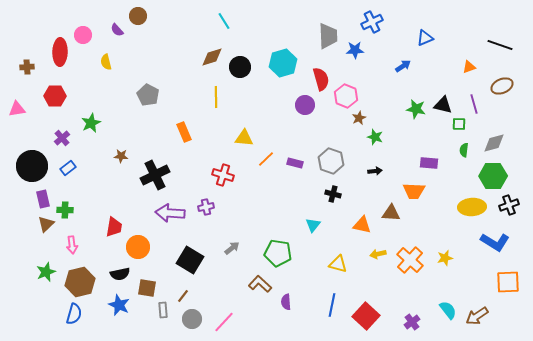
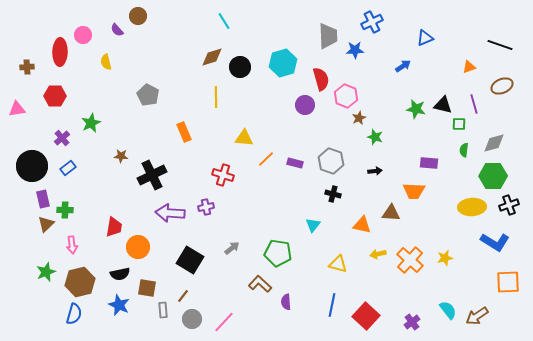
black cross at (155, 175): moved 3 px left
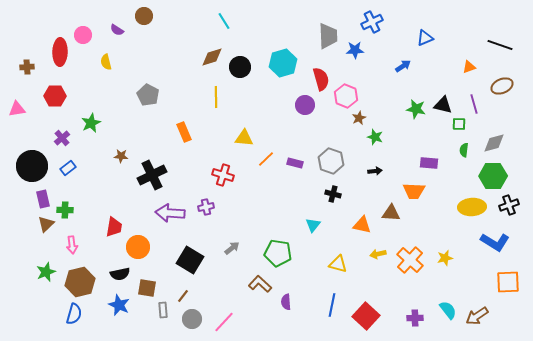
brown circle at (138, 16): moved 6 px right
purple semicircle at (117, 30): rotated 16 degrees counterclockwise
purple cross at (412, 322): moved 3 px right, 4 px up; rotated 35 degrees clockwise
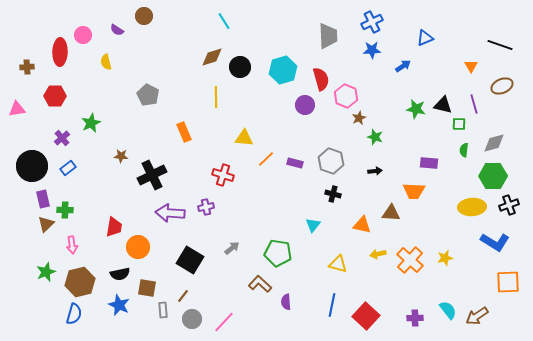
blue star at (355, 50): moved 17 px right
cyan hexagon at (283, 63): moved 7 px down
orange triangle at (469, 67): moved 2 px right, 1 px up; rotated 40 degrees counterclockwise
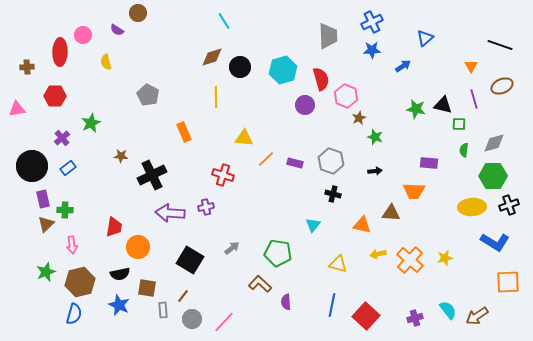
brown circle at (144, 16): moved 6 px left, 3 px up
blue triangle at (425, 38): rotated 18 degrees counterclockwise
purple line at (474, 104): moved 5 px up
purple cross at (415, 318): rotated 14 degrees counterclockwise
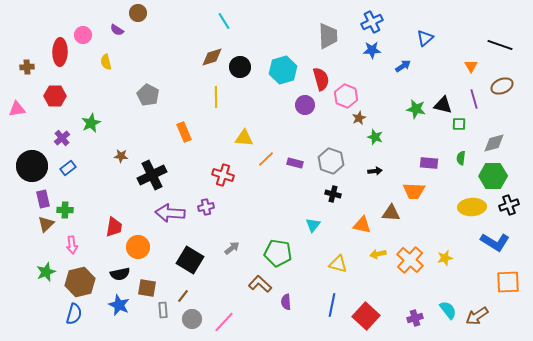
green semicircle at (464, 150): moved 3 px left, 8 px down
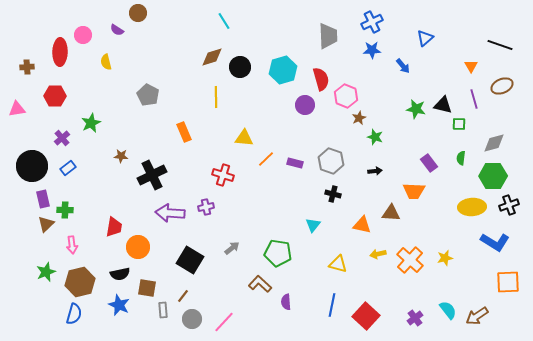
blue arrow at (403, 66): rotated 84 degrees clockwise
purple rectangle at (429, 163): rotated 48 degrees clockwise
purple cross at (415, 318): rotated 21 degrees counterclockwise
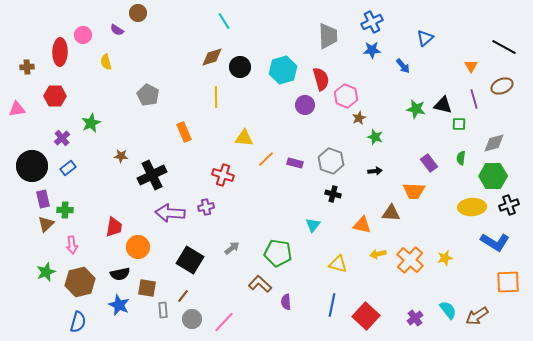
black line at (500, 45): moved 4 px right, 2 px down; rotated 10 degrees clockwise
blue semicircle at (74, 314): moved 4 px right, 8 px down
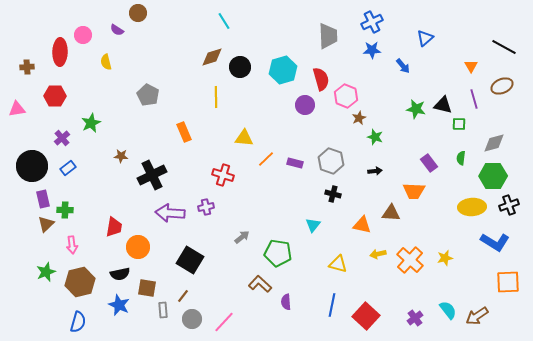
gray arrow at (232, 248): moved 10 px right, 11 px up
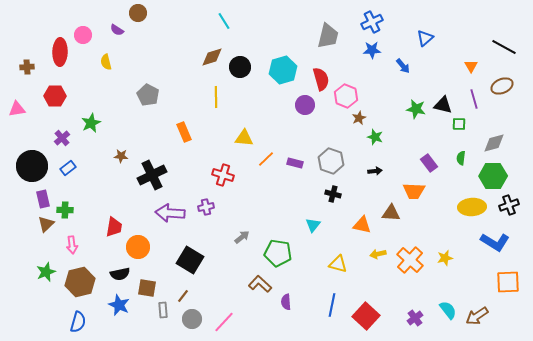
gray trapezoid at (328, 36): rotated 16 degrees clockwise
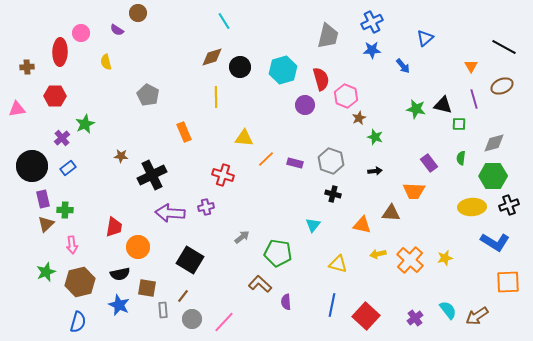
pink circle at (83, 35): moved 2 px left, 2 px up
green star at (91, 123): moved 6 px left, 1 px down
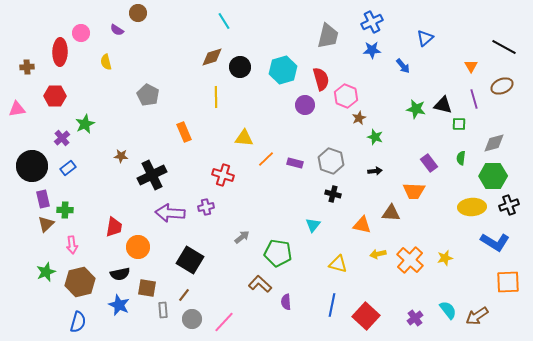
brown line at (183, 296): moved 1 px right, 1 px up
